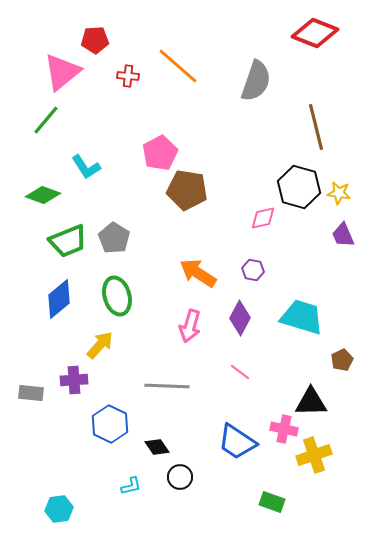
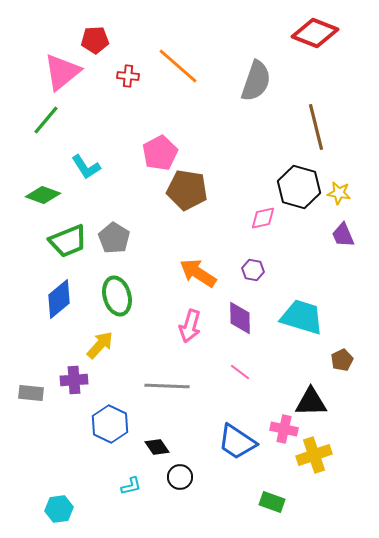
purple diamond at (240, 318): rotated 28 degrees counterclockwise
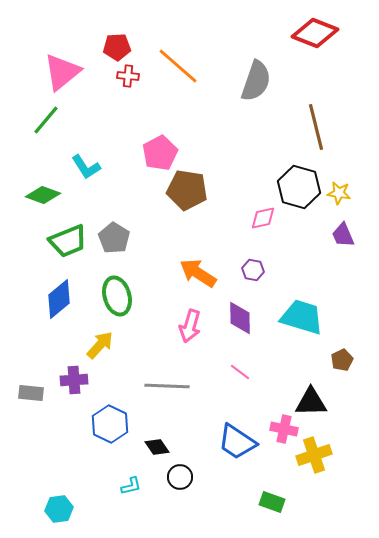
red pentagon at (95, 40): moved 22 px right, 7 px down
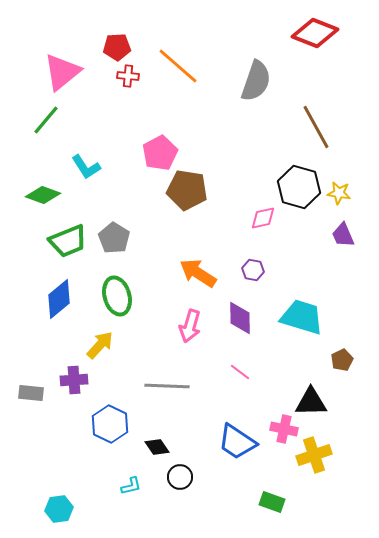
brown line at (316, 127): rotated 15 degrees counterclockwise
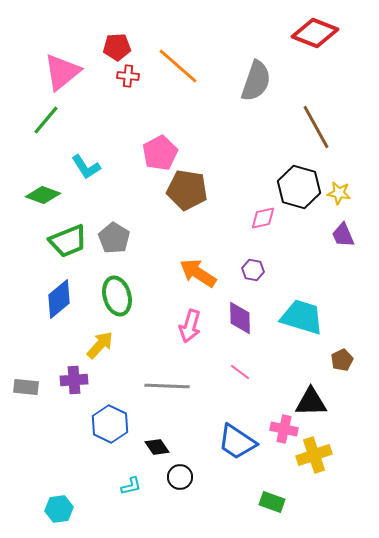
gray rectangle at (31, 393): moved 5 px left, 6 px up
